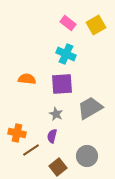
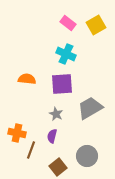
brown line: rotated 36 degrees counterclockwise
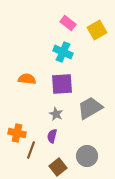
yellow square: moved 1 px right, 5 px down
cyan cross: moved 3 px left, 2 px up
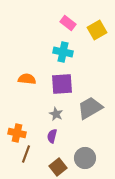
cyan cross: rotated 12 degrees counterclockwise
brown line: moved 5 px left, 4 px down
gray circle: moved 2 px left, 2 px down
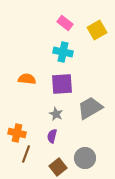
pink rectangle: moved 3 px left
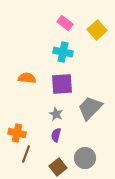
yellow square: rotated 12 degrees counterclockwise
orange semicircle: moved 1 px up
gray trapezoid: rotated 16 degrees counterclockwise
purple semicircle: moved 4 px right, 1 px up
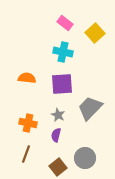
yellow square: moved 2 px left, 3 px down
gray star: moved 2 px right, 1 px down
orange cross: moved 11 px right, 10 px up
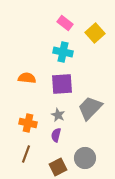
brown square: rotated 12 degrees clockwise
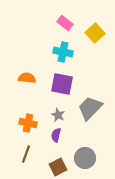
purple square: rotated 15 degrees clockwise
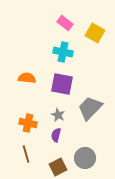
yellow square: rotated 18 degrees counterclockwise
brown line: rotated 36 degrees counterclockwise
